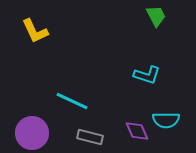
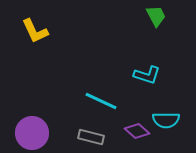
cyan line: moved 29 px right
purple diamond: rotated 25 degrees counterclockwise
gray rectangle: moved 1 px right
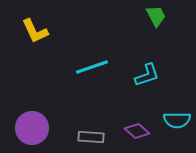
cyan L-shape: rotated 36 degrees counterclockwise
cyan line: moved 9 px left, 34 px up; rotated 44 degrees counterclockwise
cyan semicircle: moved 11 px right
purple circle: moved 5 px up
gray rectangle: rotated 10 degrees counterclockwise
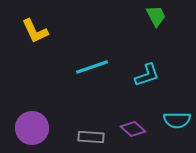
purple diamond: moved 4 px left, 2 px up
